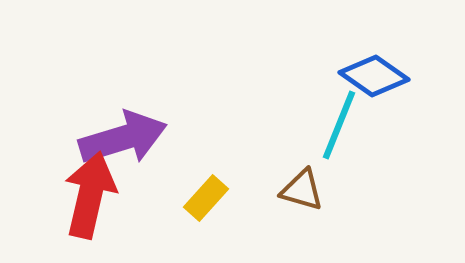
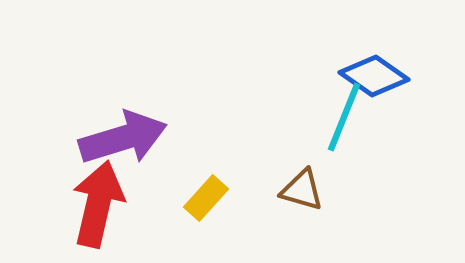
cyan line: moved 5 px right, 8 px up
red arrow: moved 8 px right, 9 px down
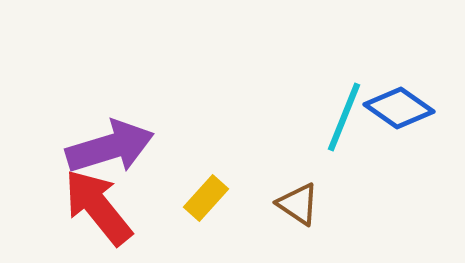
blue diamond: moved 25 px right, 32 px down
purple arrow: moved 13 px left, 9 px down
brown triangle: moved 4 px left, 14 px down; rotated 18 degrees clockwise
red arrow: moved 3 px down; rotated 52 degrees counterclockwise
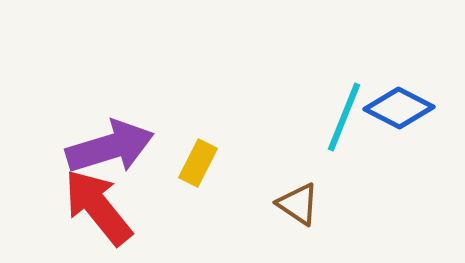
blue diamond: rotated 8 degrees counterclockwise
yellow rectangle: moved 8 px left, 35 px up; rotated 15 degrees counterclockwise
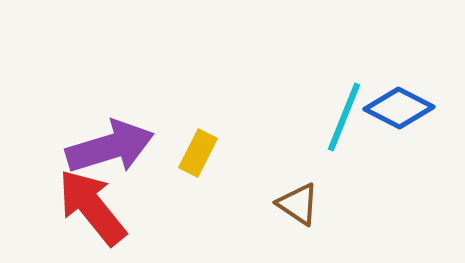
yellow rectangle: moved 10 px up
red arrow: moved 6 px left
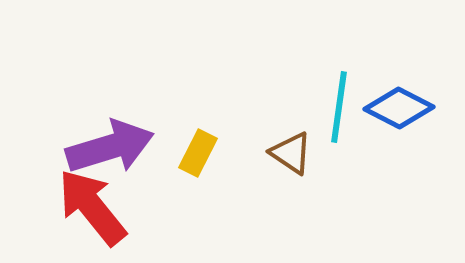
cyan line: moved 5 px left, 10 px up; rotated 14 degrees counterclockwise
brown triangle: moved 7 px left, 51 px up
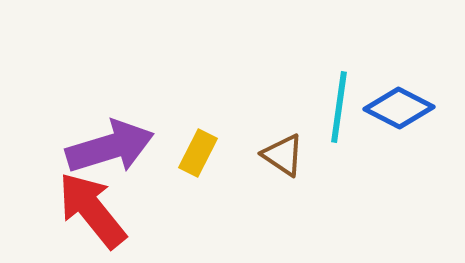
brown triangle: moved 8 px left, 2 px down
red arrow: moved 3 px down
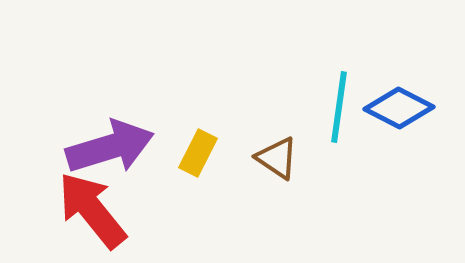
brown triangle: moved 6 px left, 3 px down
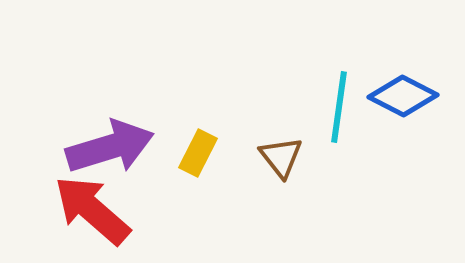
blue diamond: moved 4 px right, 12 px up
brown triangle: moved 4 px right, 1 px up; rotated 18 degrees clockwise
red arrow: rotated 10 degrees counterclockwise
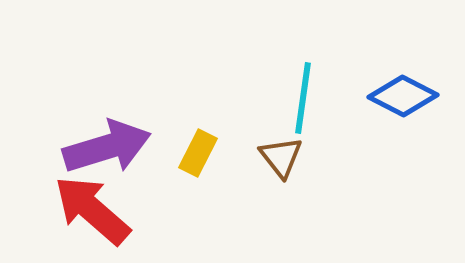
cyan line: moved 36 px left, 9 px up
purple arrow: moved 3 px left
